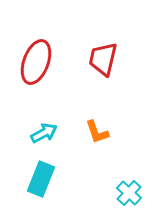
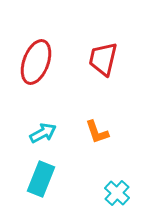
cyan arrow: moved 1 px left
cyan cross: moved 12 px left
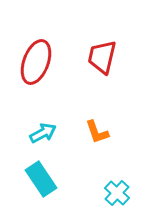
red trapezoid: moved 1 px left, 2 px up
cyan rectangle: rotated 56 degrees counterclockwise
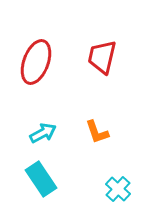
cyan cross: moved 1 px right, 4 px up
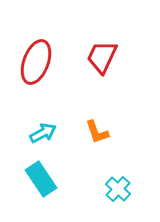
red trapezoid: rotated 12 degrees clockwise
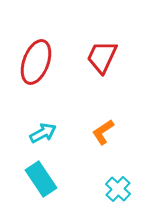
orange L-shape: moved 6 px right; rotated 76 degrees clockwise
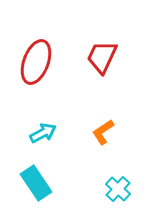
cyan rectangle: moved 5 px left, 4 px down
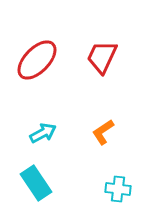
red ellipse: moved 1 px right, 2 px up; rotated 24 degrees clockwise
cyan cross: rotated 35 degrees counterclockwise
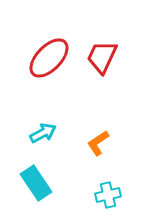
red ellipse: moved 12 px right, 2 px up
orange L-shape: moved 5 px left, 11 px down
cyan cross: moved 10 px left, 6 px down; rotated 20 degrees counterclockwise
